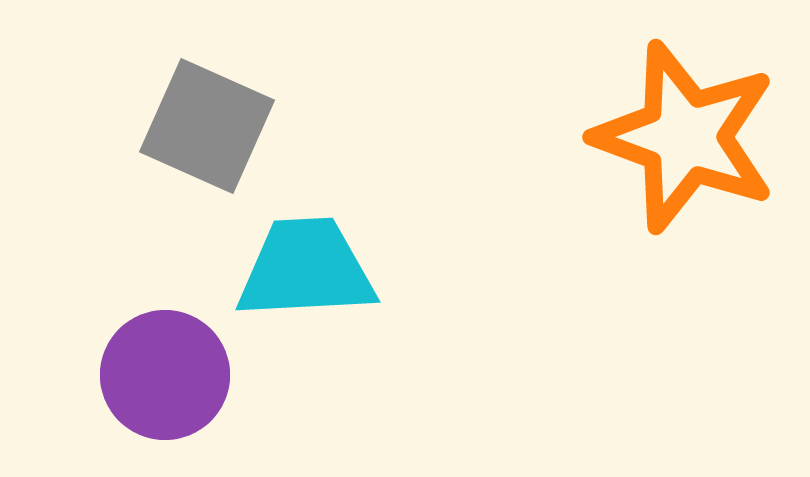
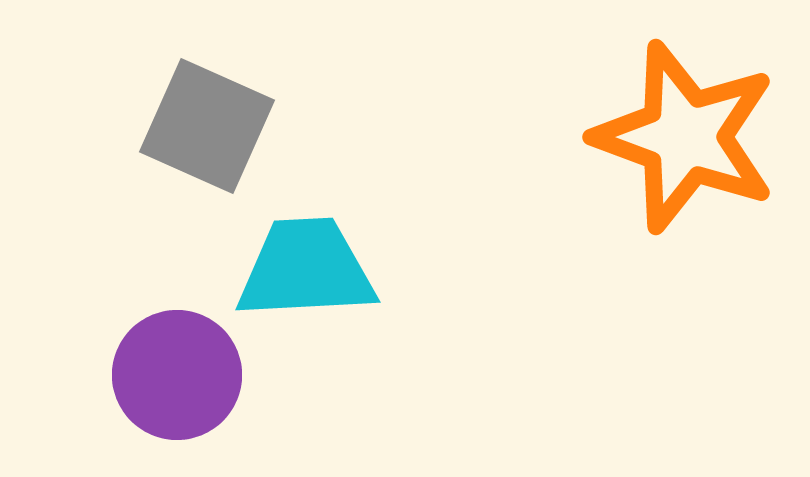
purple circle: moved 12 px right
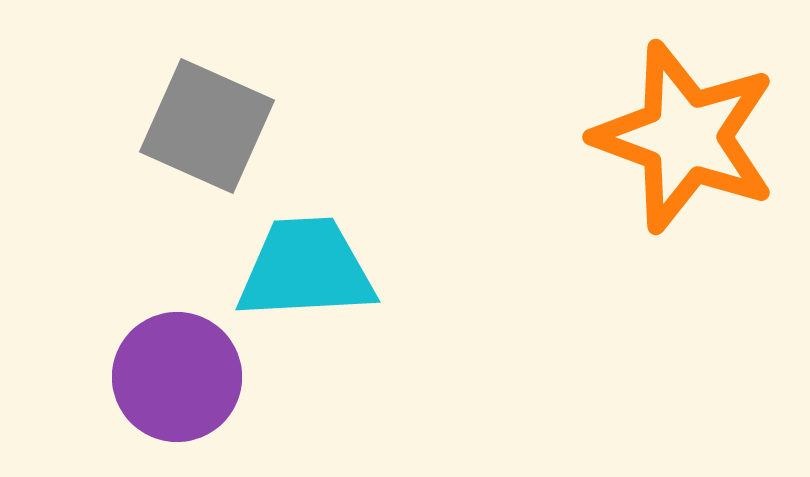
purple circle: moved 2 px down
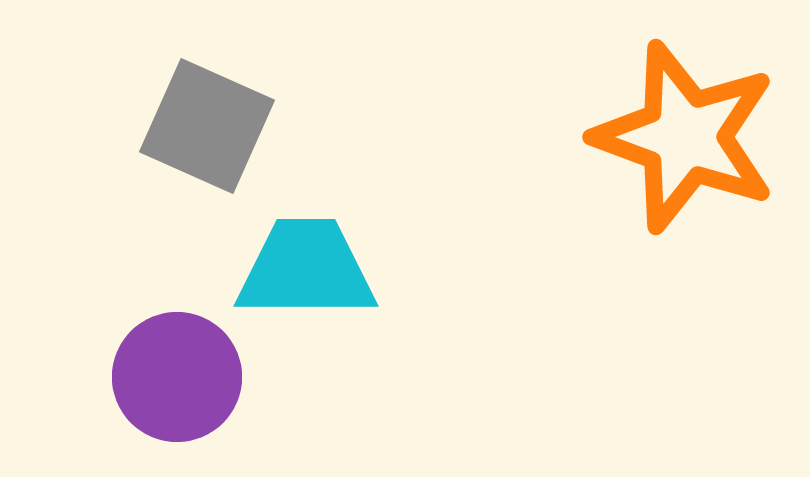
cyan trapezoid: rotated 3 degrees clockwise
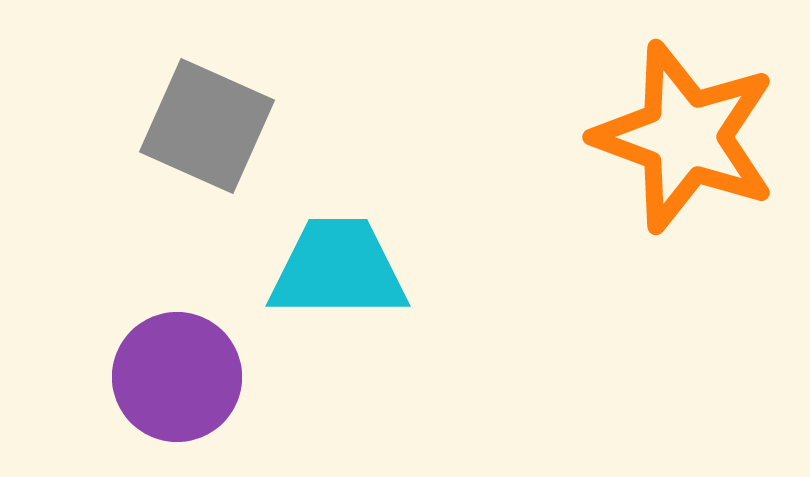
cyan trapezoid: moved 32 px right
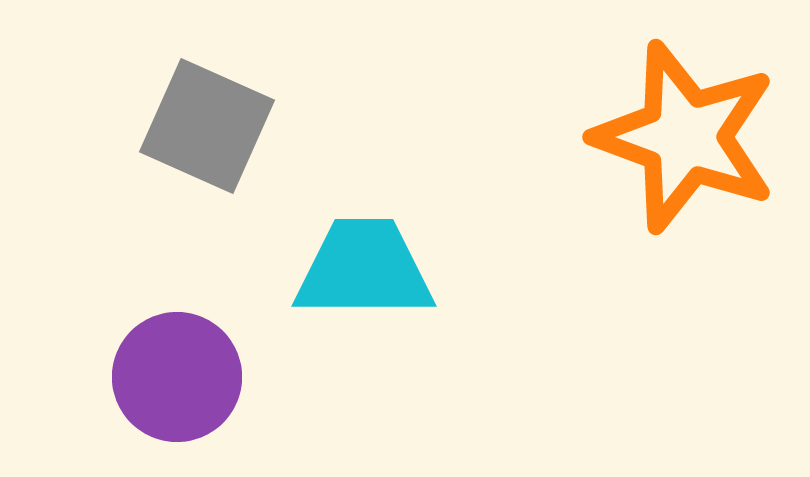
cyan trapezoid: moved 26 px right
